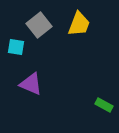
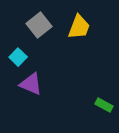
yellow trapezoid: moved 3 px down
cyan square: moved 2 px right, 10 px down; rotated 36 degrees clockwise
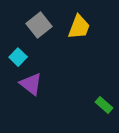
purple triangle: rotated 15 degrees clockwise
green rectangle: rotated 12 degrees clockwise
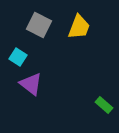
gray square: rotated 25 degrees counterclockwise
cyan square: rotated 12 degrees counterclockwise
